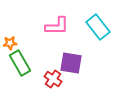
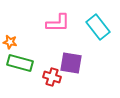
pink L-shape: moved 1 px right, 3 px up
orange star: moved 1 px up; rotated 16 degrees clockwise
green rectangle: rotated 45 degrees counterclockwise
red cross: moved 1 px left, 2 px up; rotated 18 degrees counterclockwise
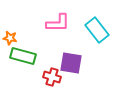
cyan rectangle: moved 1 px left, 3 px down
orange star: moved 4 px up
green rectangle: moved 3 px right, 7 px up
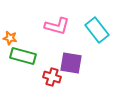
pink L-shape: moved 1 px left, 3 px down; rotated 15 degrees clockwise
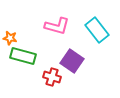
purple square: moved 1 px right, 2 px up; rotated 25 degrees clockwise
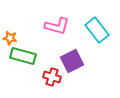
purple square: rotated 30 degrees clockwise
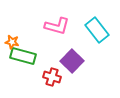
orange star: moved 2 px right, 4 px down
purple square: rotated 20 degrees counterclockwise
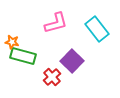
pink L-shape: moved 1 px left, 3 px up; rotated 30 degrees counterclockwise
cyan rectangle: moved 1 px up
red cross: rotated 30 degrees clockwise
